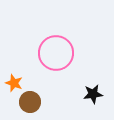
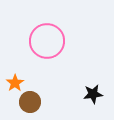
pink circle: moved 9 px left, 12 px up
orange star: moved 1 px right; rotated 18 degrees clockwise
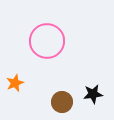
orange star: rotated 12 degrees clockwise
brown circle: moved 32 px right
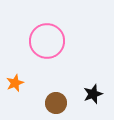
black star: rotated 12 degrees counterclockwise
brown circle: moved 6 px left, 1 px down
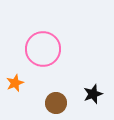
pink circle: moved 4 px left, 8 px down
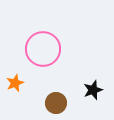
black star: moved 4 px up
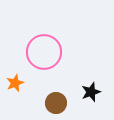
pink circle: moved 1 px right, 3 px down
black star: moved 2 px left, 2 px down
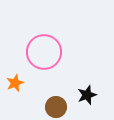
black star: moved 4 px left, 3 px down
brown circle: moved 4 px down
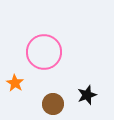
orange star: rotated 18 degrees counterclockwise
brown circle: moved 3 px left, 3 px up
